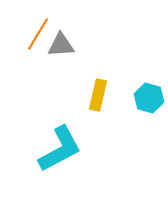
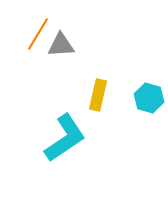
cyan L-shape: moved 5 px right, 11 px up; rotated 6 degrees counterclockwise
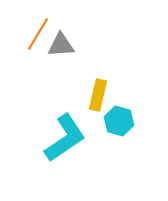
cyan hexagon: moved 30 px left, 23 px down
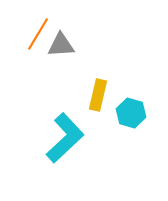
cyan hexagon: moved 12 px right, 8 px up
cyan L-shape: rotated 9 degrees counterclockwise
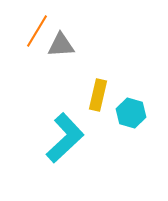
orange line: moved 1 px left, 3 px up
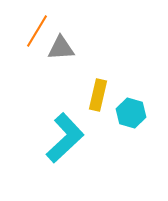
gray triangle: moved 3 px down
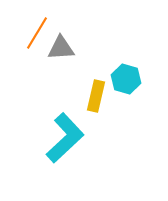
orange line: moved 2 px down
yellow rectangle: moved 2 px left, 1 px down
cyan hexagon: moved 5 px left, 34 px up
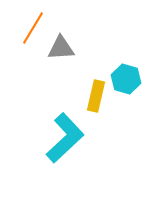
orange line: moved 4 px left, 5 px up
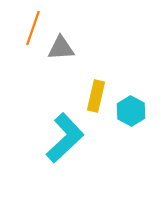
orange line: rotated 12 degrees counterclockwise
cyan hexagon: moved 5 px right, 32 px down; rotated 12 degrees clockwise
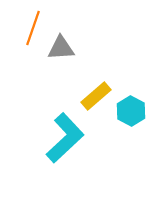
yellow rectangle: rotated 36 degrees clockwise
